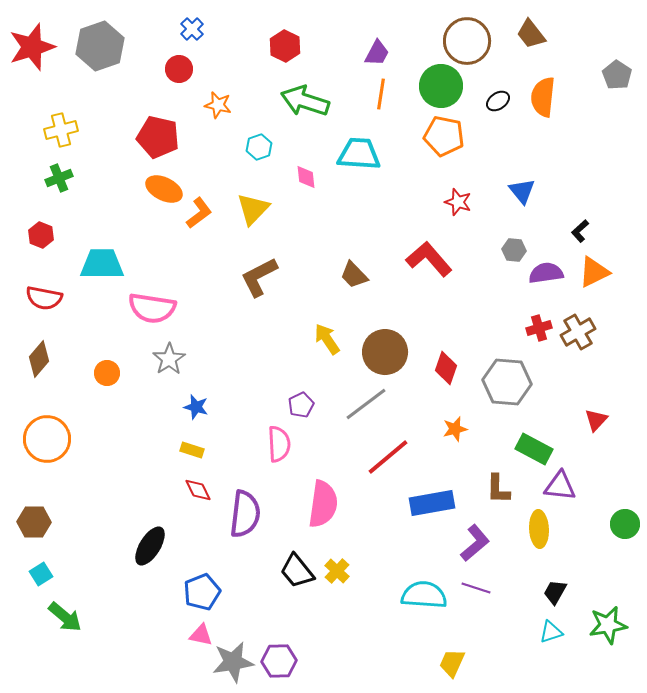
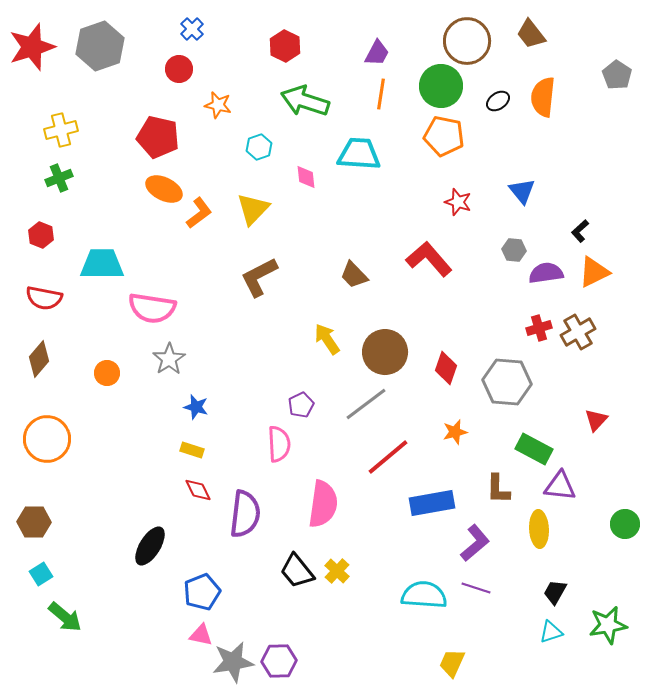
orange star at (455, 429): moved 3 px down
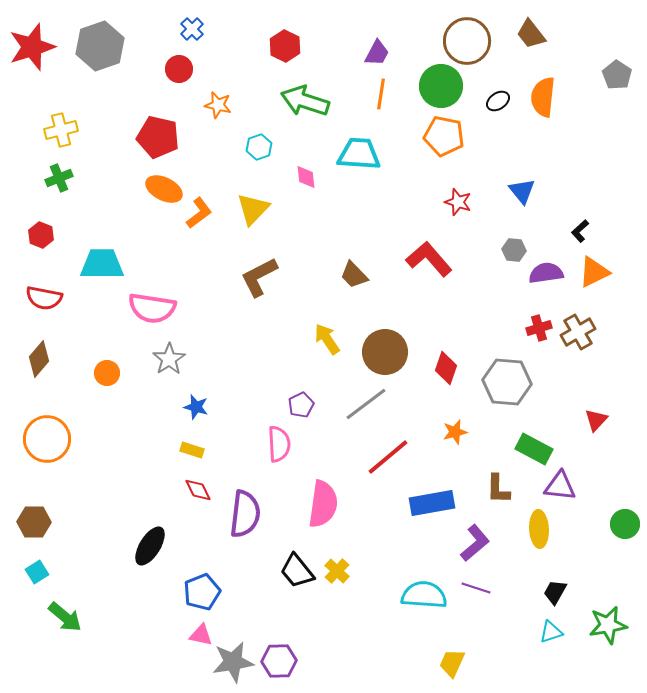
cyan square at (41, 574): moved 4 px left, 2 px up
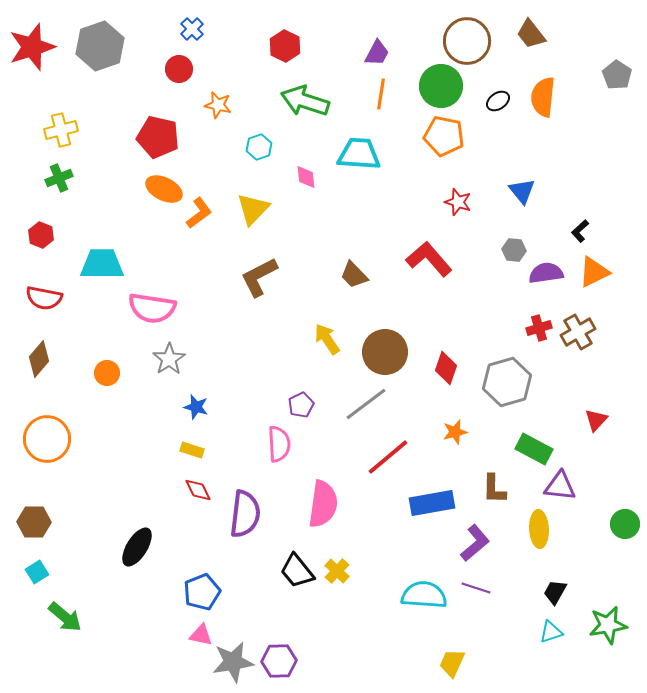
gray hexagon at (507, 382): rotated 21 degrees counterclockwise
brown L-shape at (498, 489): moved 4 px left
black ellipse at (150, 546): moved 13 px left, 1 px down
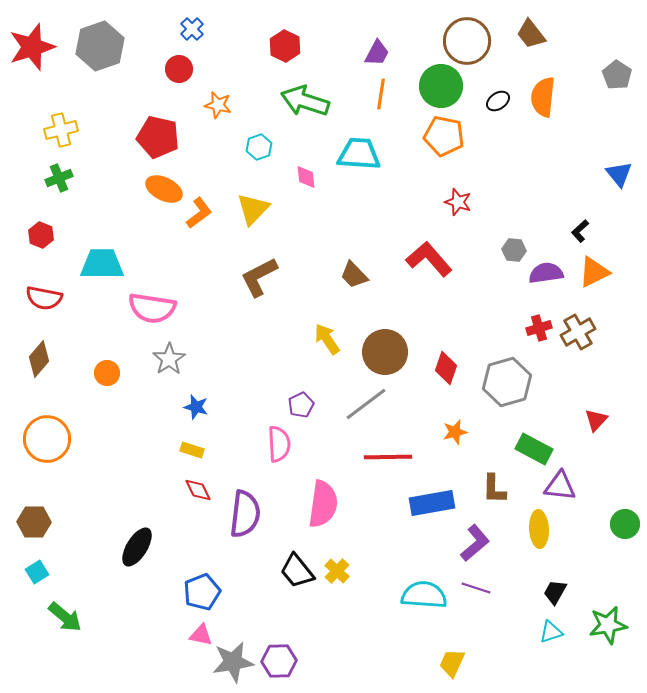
blue triangle at (522, 191): moved 97 px right, 17 px up
red line at (388, 457): rotated 39 degrees clockwise
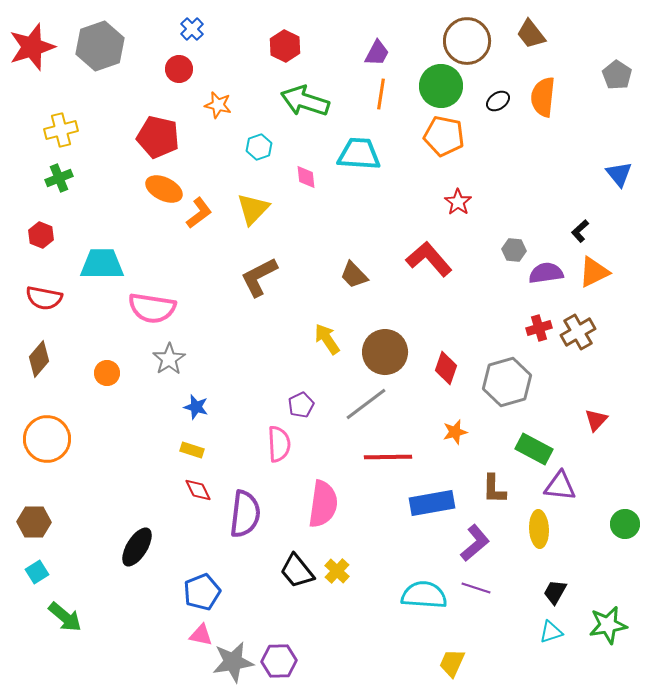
red star at (458, 202): rotated 16 degrees clockwise
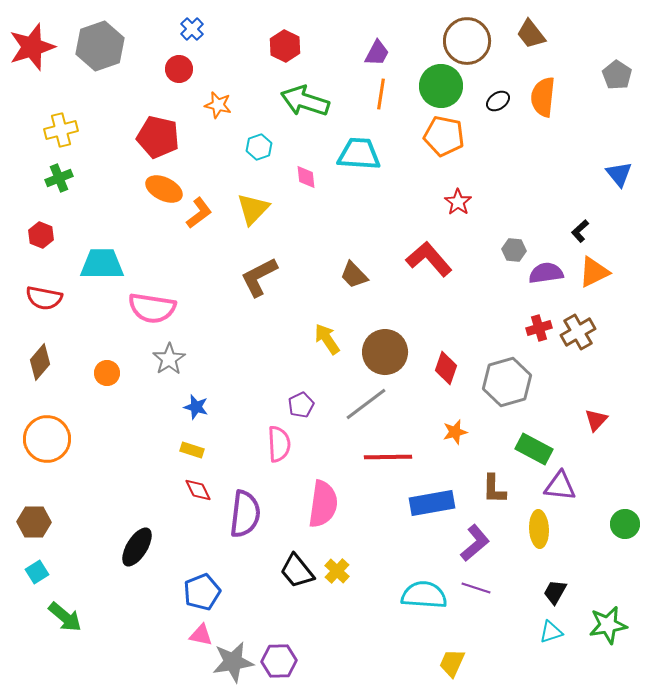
brown diamond at (39, 359): moved 1 px right, 3 px down
